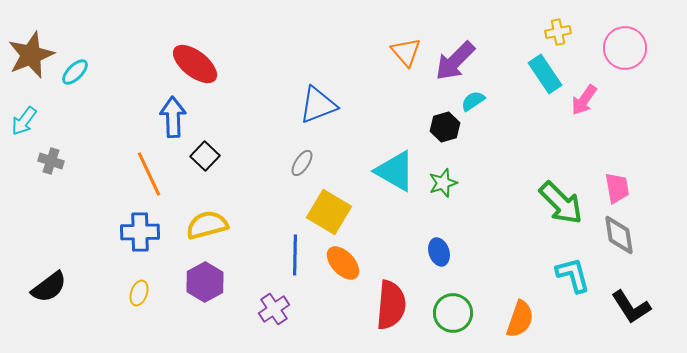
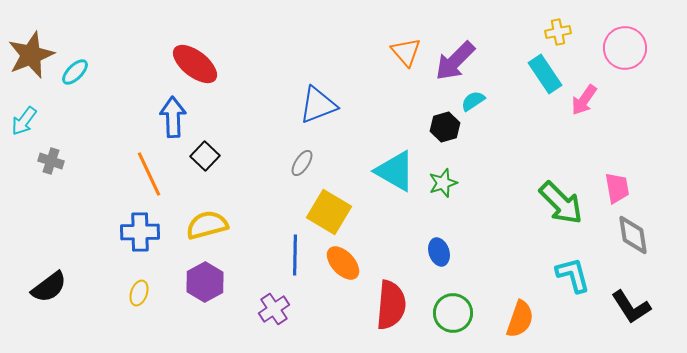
gray diamond: moved 14 px right
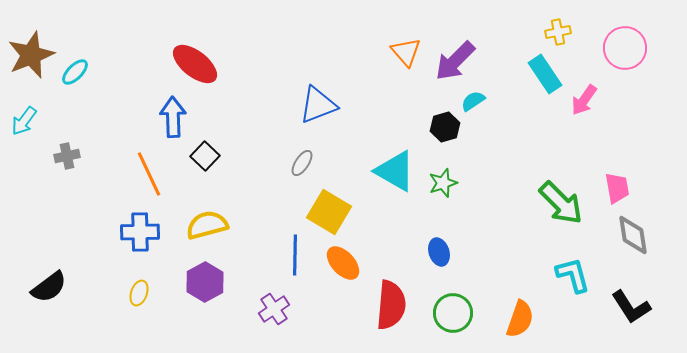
gray cross: moved 16 px right, 5 px up; rotated 30 degrees counterclockwise
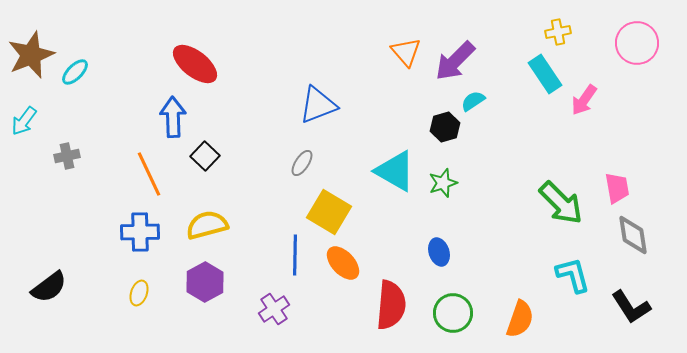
pink circle: moved 12 px right, 5 px up
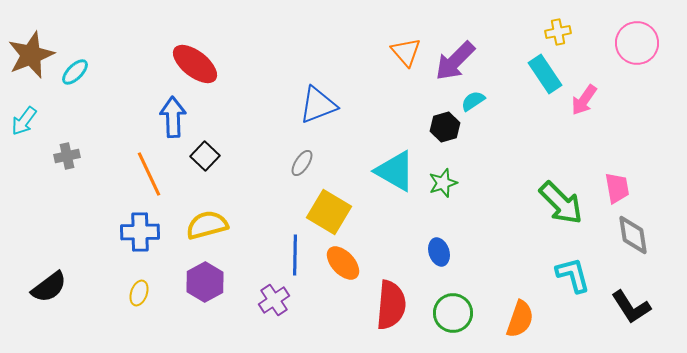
purple cross: moved 9 px up
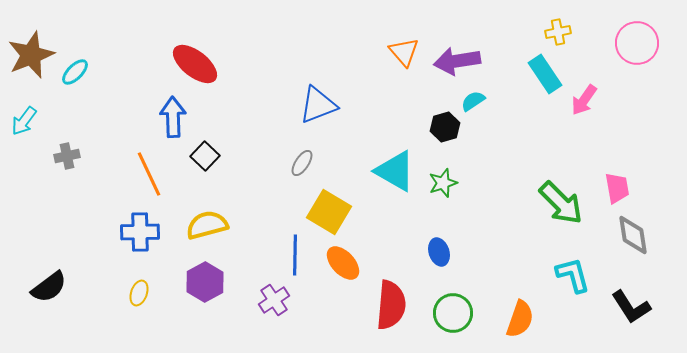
orange triangle: moved 2 px left
purple arrow: moved 2 px right; rotated 36 degrees clockwise
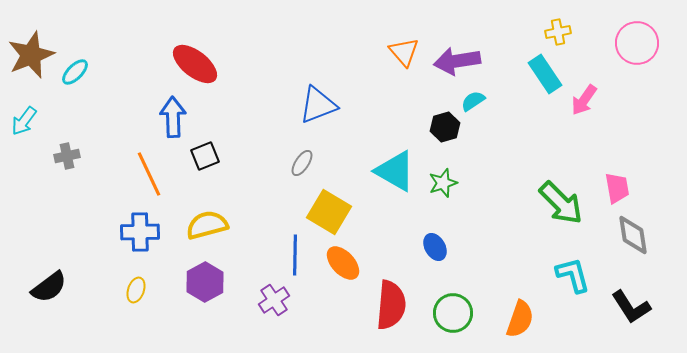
black square: rotated 24 degrees clockwise
blue ellipse: moved 4 px left, 5 px up; rotated 12 degrees counterclockwise
yellow ellipse: moved 3 px left, 3 px up
